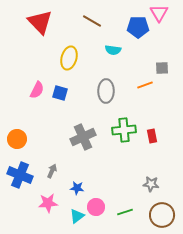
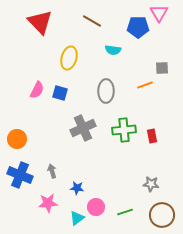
gray cross: moved 9 px up
gray arrow: rotated 40 degrees counterclockwise
cyan triangle: moved 2 px down
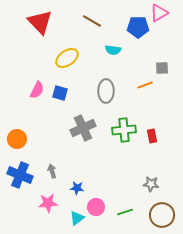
pink triangle: rotated 30 degrees clockwise
yellow ellipse: moved 2 px left; rotated 40 degrees clockwise
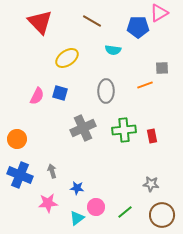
pink semicircle: moved 6 px down
green line: rotated 21 degrees counterclockwise
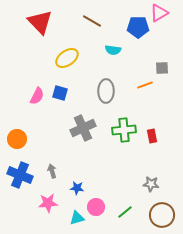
cyan triangle: rotated 21 degrees clockwise
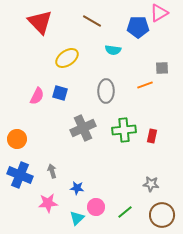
red rectangle: rotated 24 degrees clockwise
cyan triangle: rotated 28 degrees counterclockwise
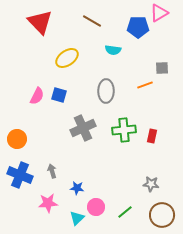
blue square: moved 1 px left, 2 px down
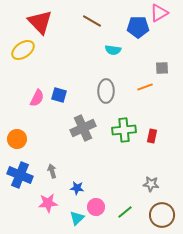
yellow ellipse: moved 44 px left, 8 px up
orange line: moved 2 px down
pink semicircle: moved 2 px down
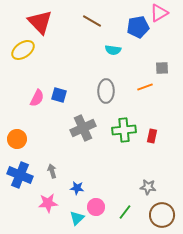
blue pentagon: rotated 10 degrees counterclockwise
gray star: moved 3 px left, 3 px down
green line: rotated 14 degrees counterclockwise
